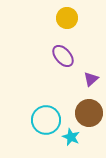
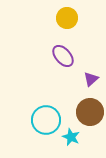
brown circle: moved 1 px right, 1 px up
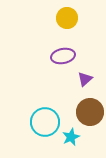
purple ellipse: rotated 60 degrees counterclockwise
purple triangle: moved 6 px left
cyan circle: moved 1 px left, 2 px down
cyan star: rotated 24 degrees clockwise
